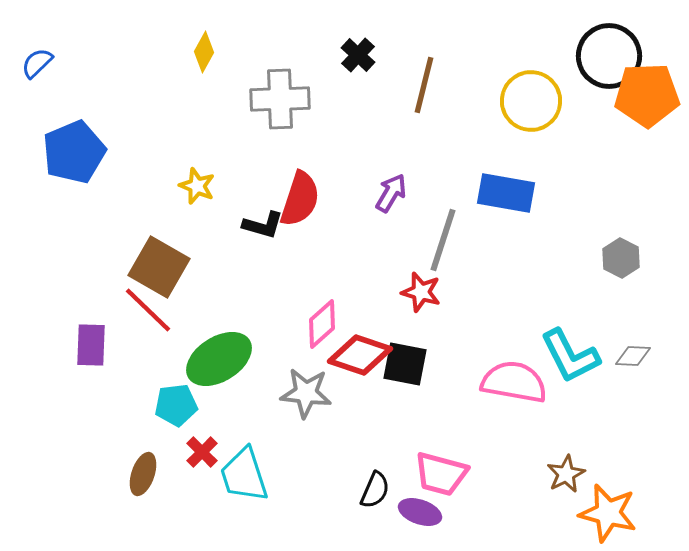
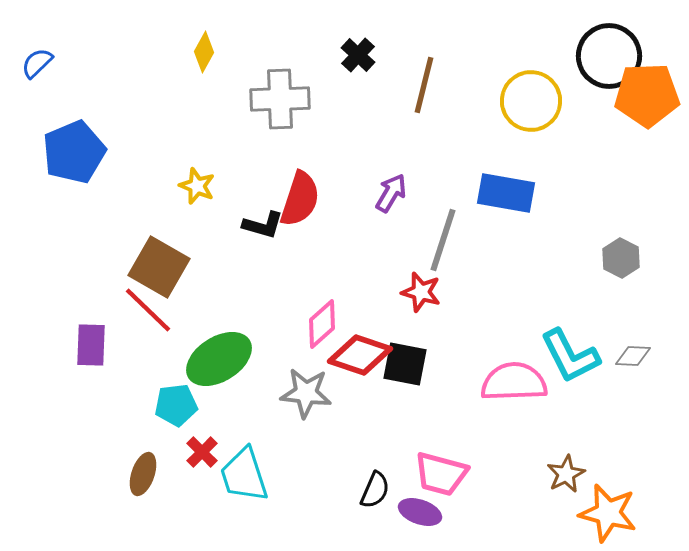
pink semicircle: rotated 12 degrees counterclockwise
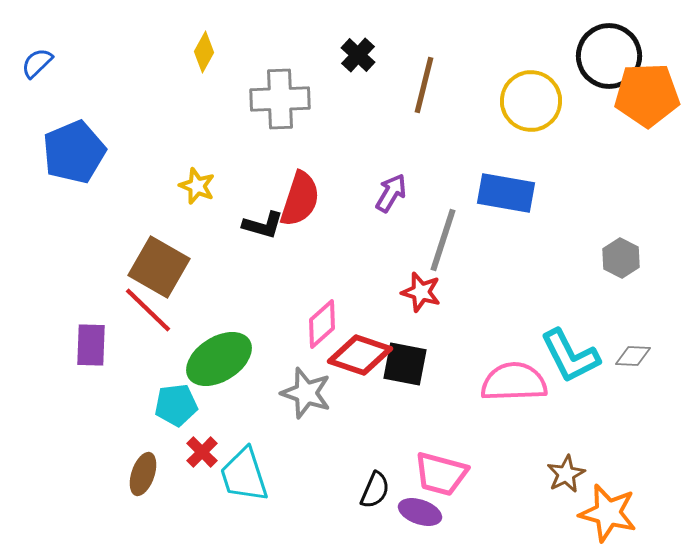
gray star: rotated 12 degrees clockwise
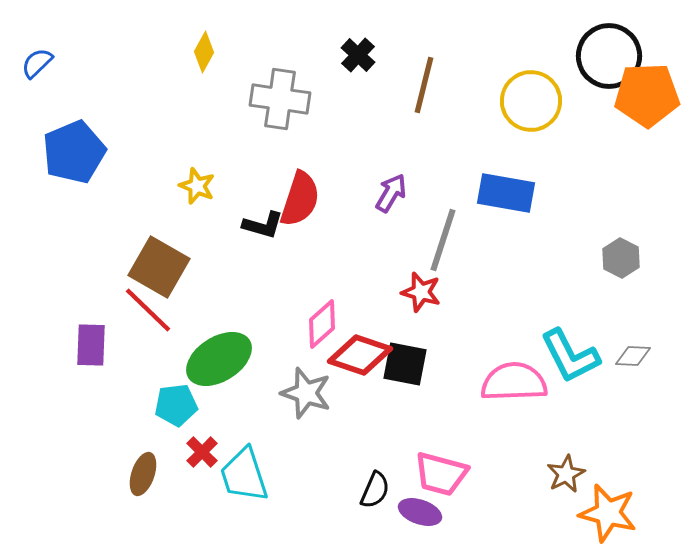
gray cross: rotated 10 degrees clockwise
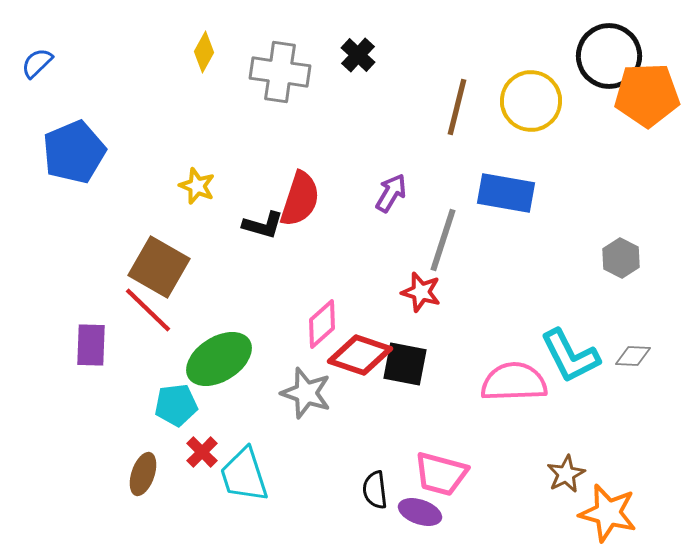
brown line: moved 33 px right, 22 px down
gray cross: moved 27 px up
black semicircle: rotated 150 degrees clockwise
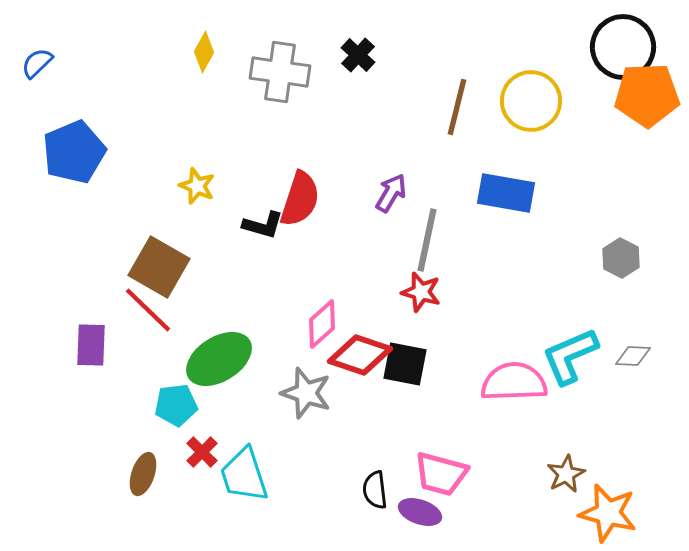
black circle: moved 14 px right, 9 px up
gray line: moved 16 px left; rotated 6 degrees counterclockwise
cyan L-shape: rotated 94 degrees clockwise
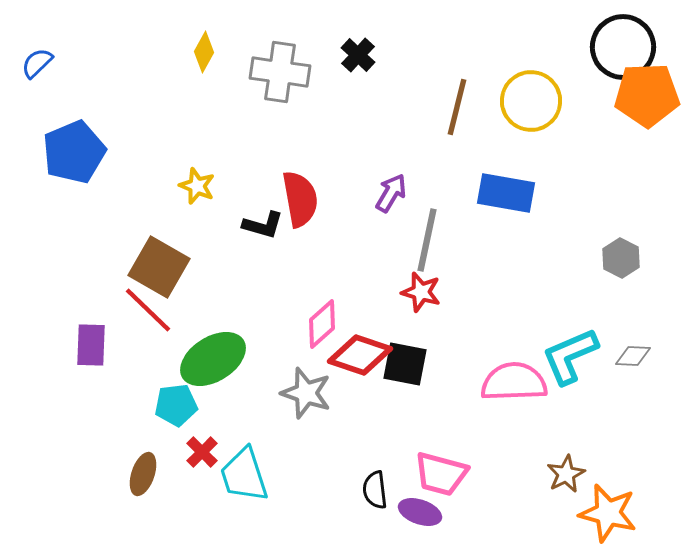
red semicircle: rotated 28 degrees counterclockwise
green ellipse: moved 6 px left
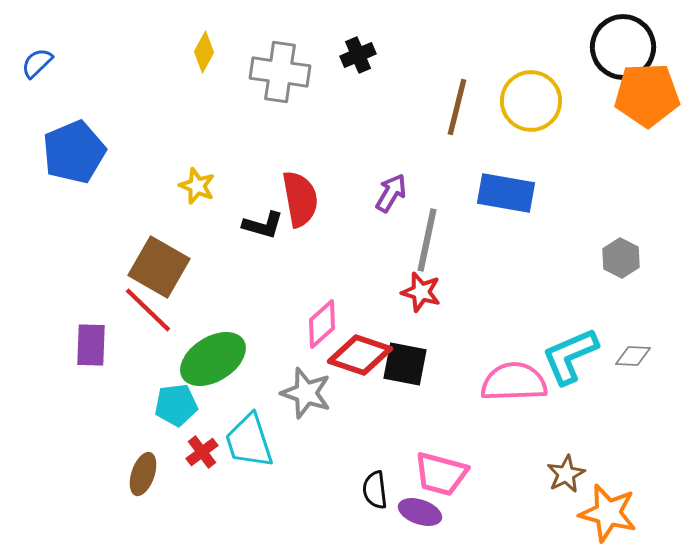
black cross: rotated 24 degrees clockwise
red cross: rotated 8 degrees clockwise
cyan trapezoid: moved 5 px right, 34 px up
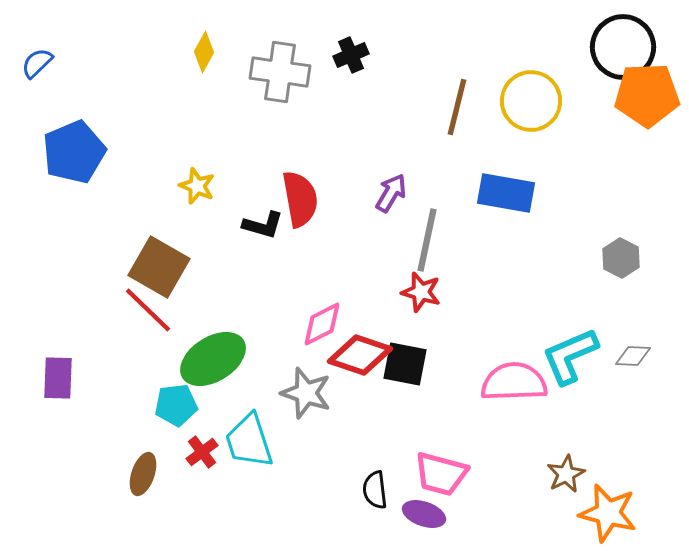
black cross: moved 7 px left
pink diamond: rotated 15 degrees clockwise
purple rectangle: moved 33 px left, 33 px down
purple ellipse: moved 4 px right, 2 px down
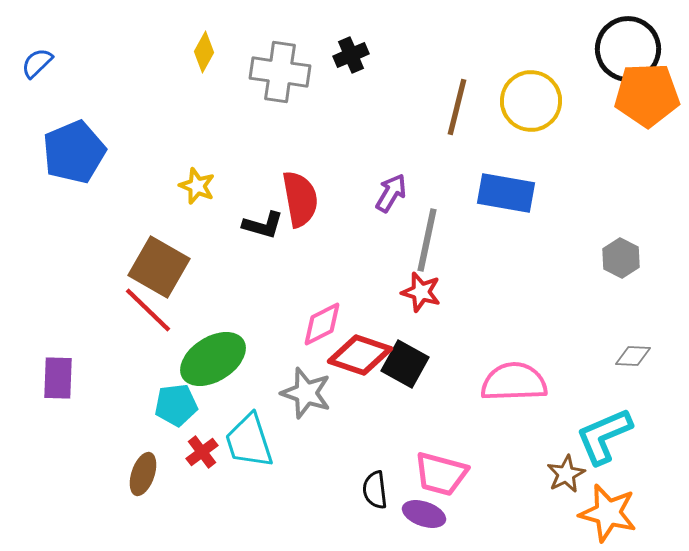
black circle: moved 5 px right, 2 px down
cyan L-shape: moved 34 px right, 80 px down
black square: rotated 18 degrees clockwise
